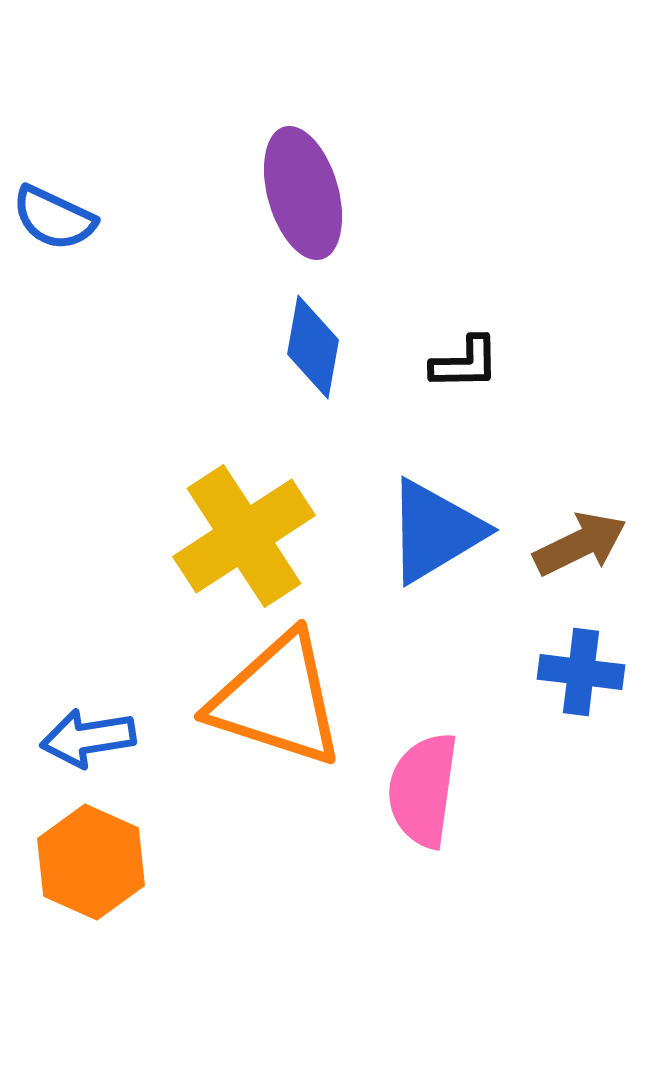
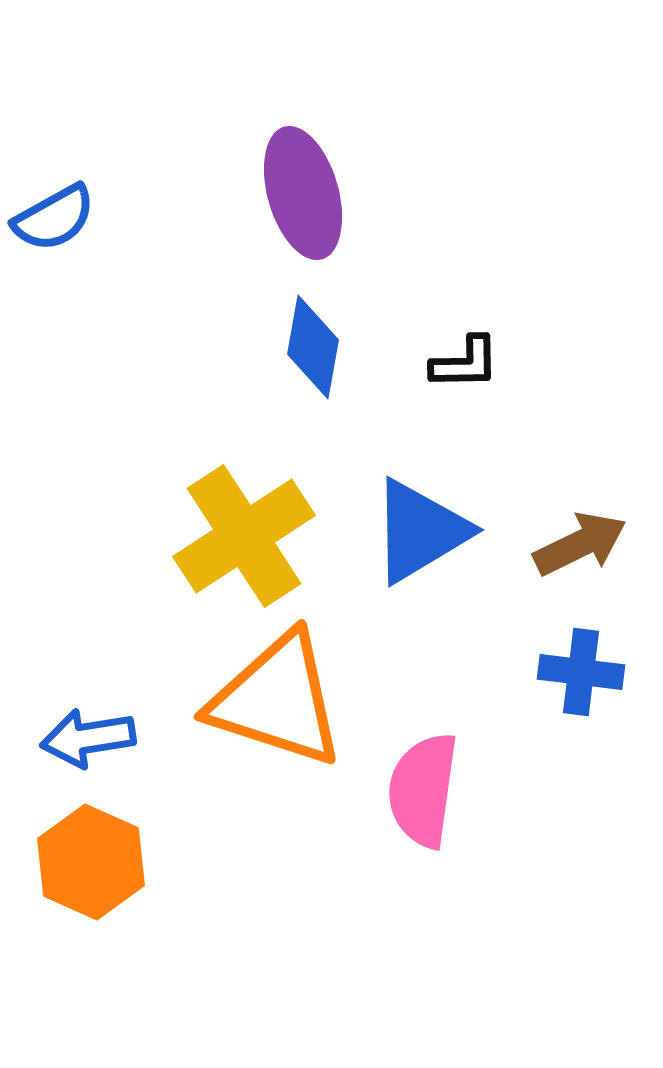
blue semicircle: rotated 54 degrees counterclockwise
blue triangle: moved 15 px left
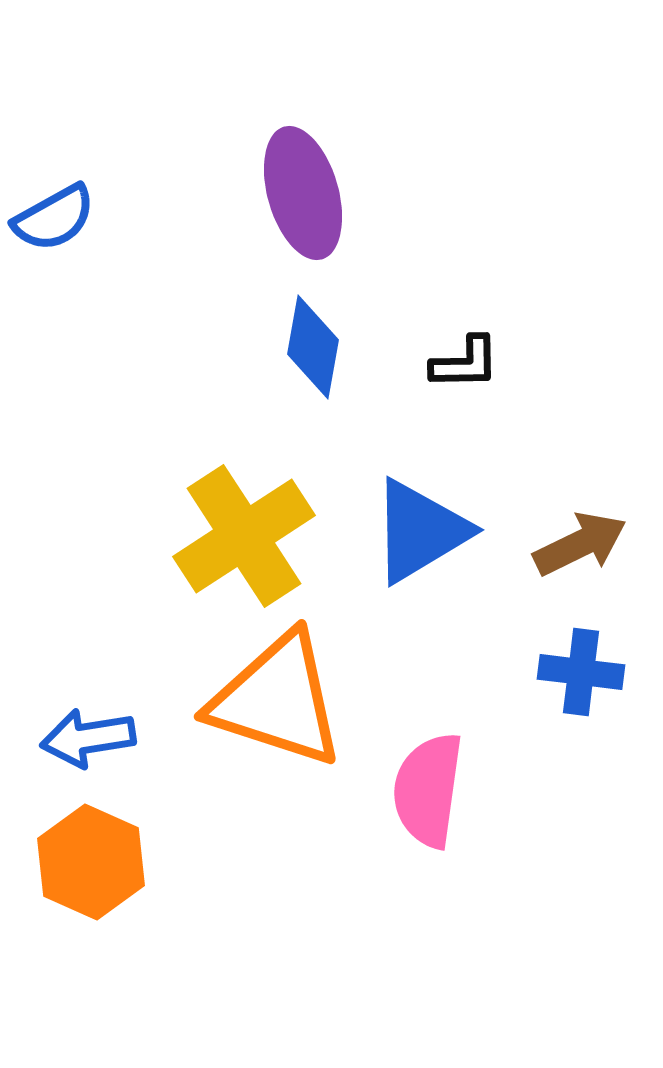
pink semicircle: moved 5 px right
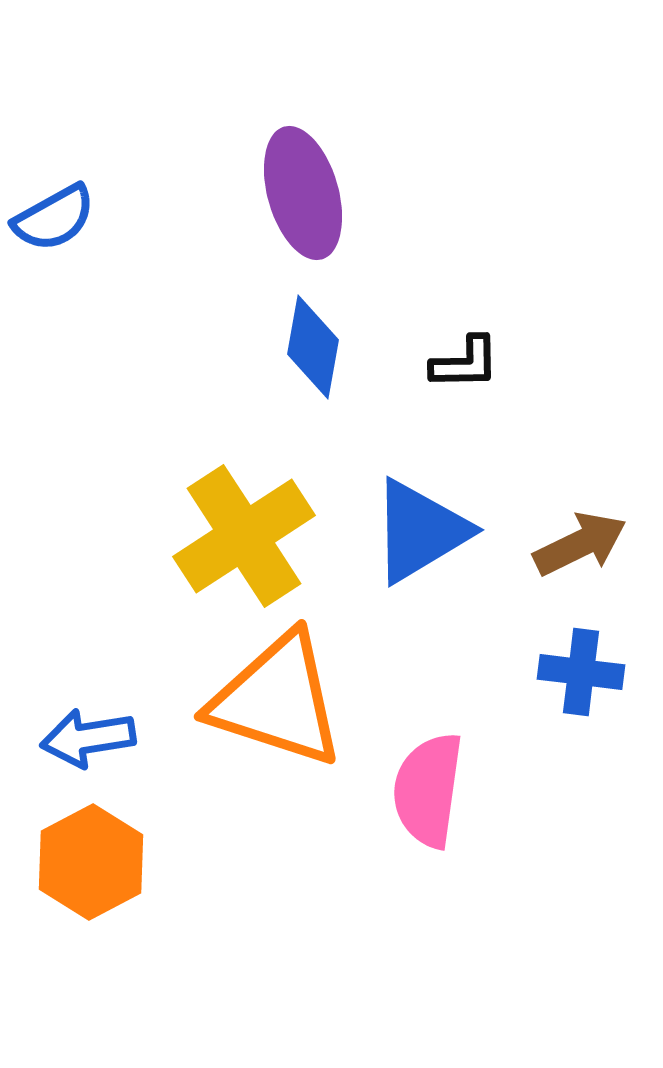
orange hexagon: rotated 8 degrees clockwise
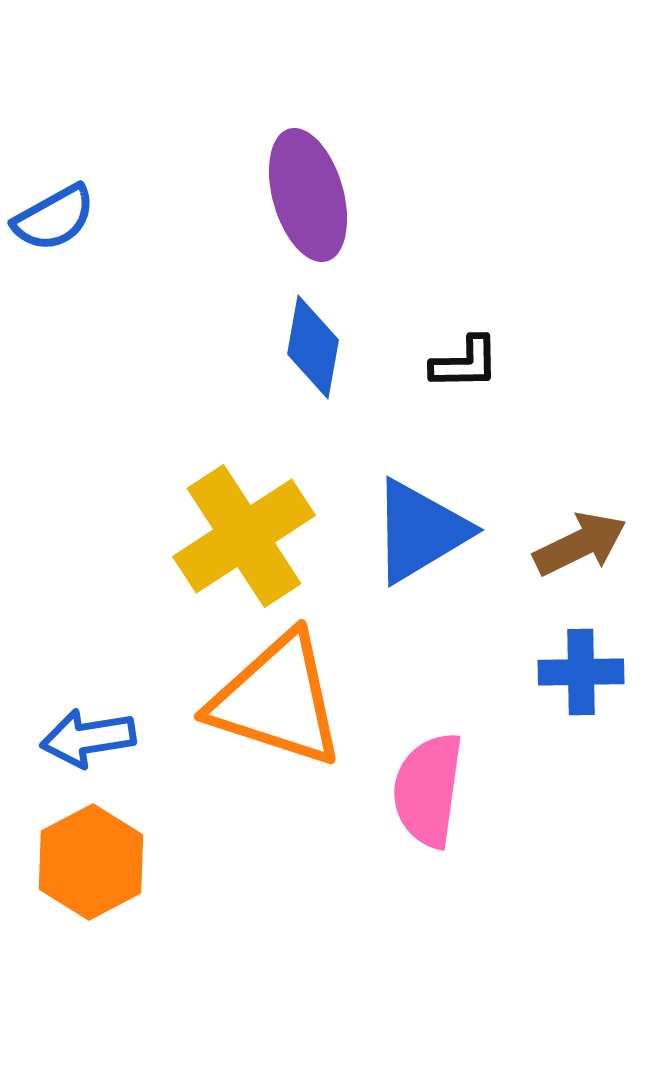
purple ellipse: moved 5 px right, 2 px down
blue cross: rotated 8 degrees counterclockwise
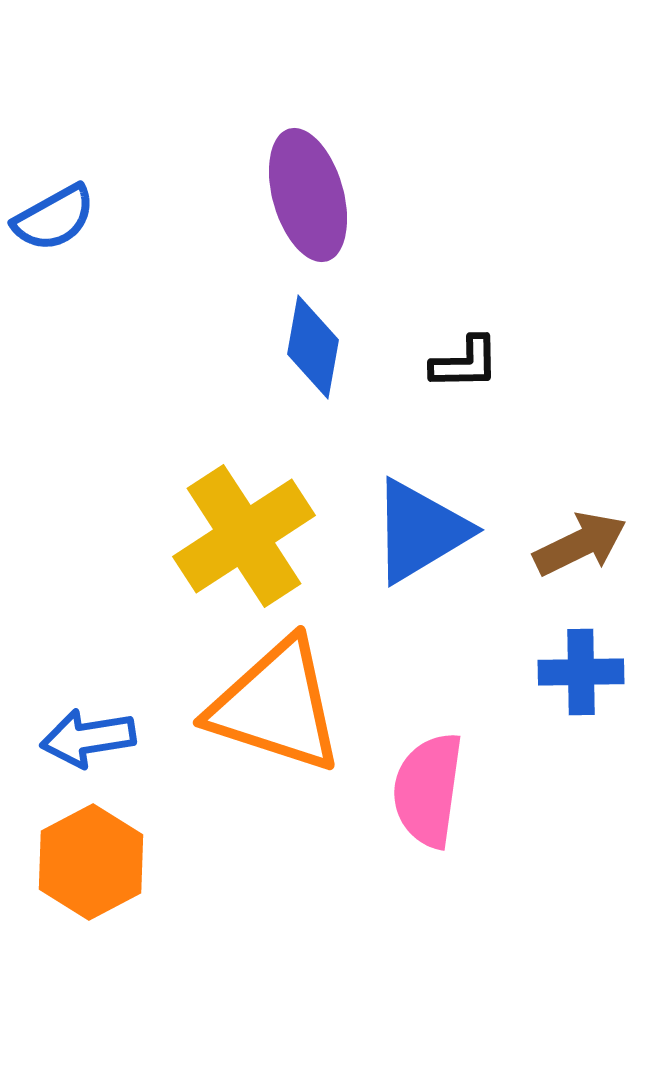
orange triangle: moved 1 px left, 6 px down
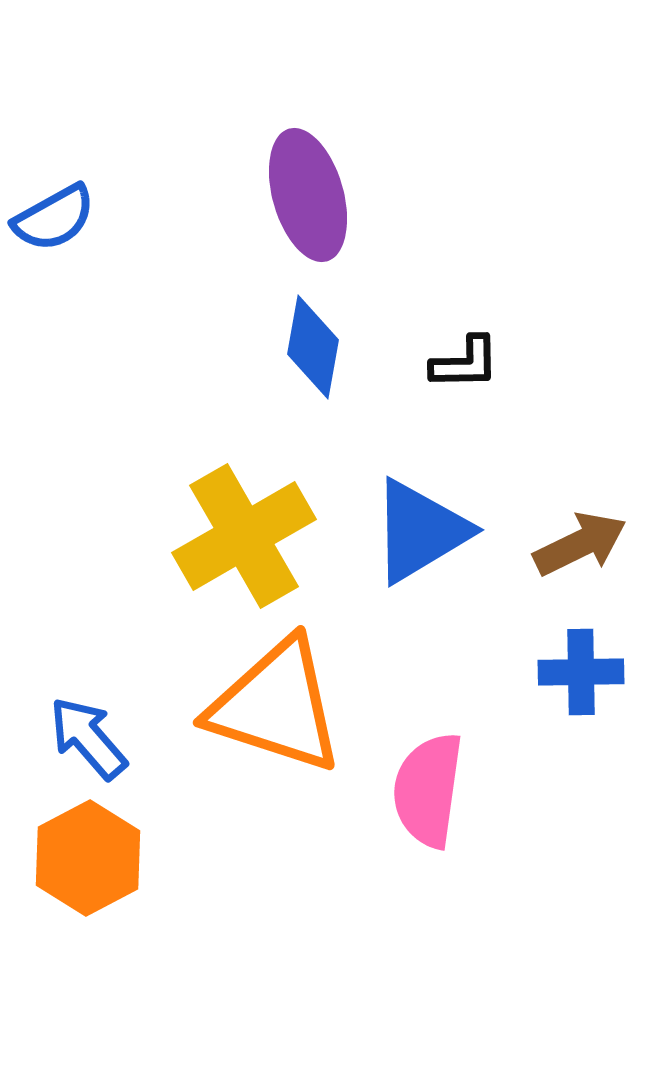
yellow cross: rotated 3 degrees clockwise
blue arrow: rotated 58 degrees clockwise
orange hexagon: moved 3 px left, 4 px up
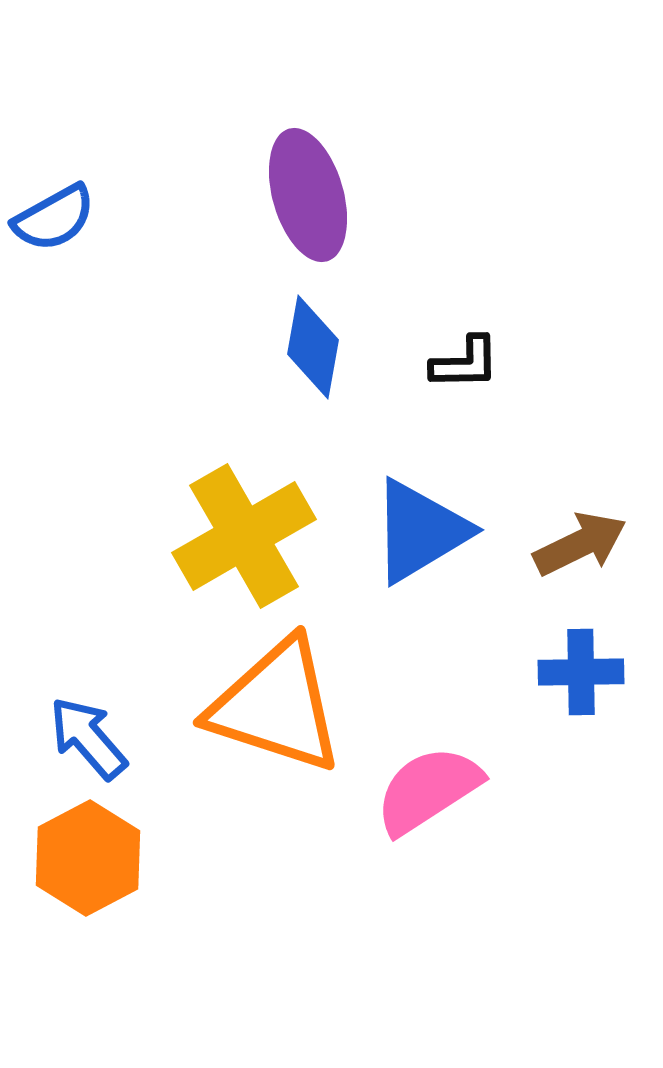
pink semicircle: rotated 49 degrees clockwise
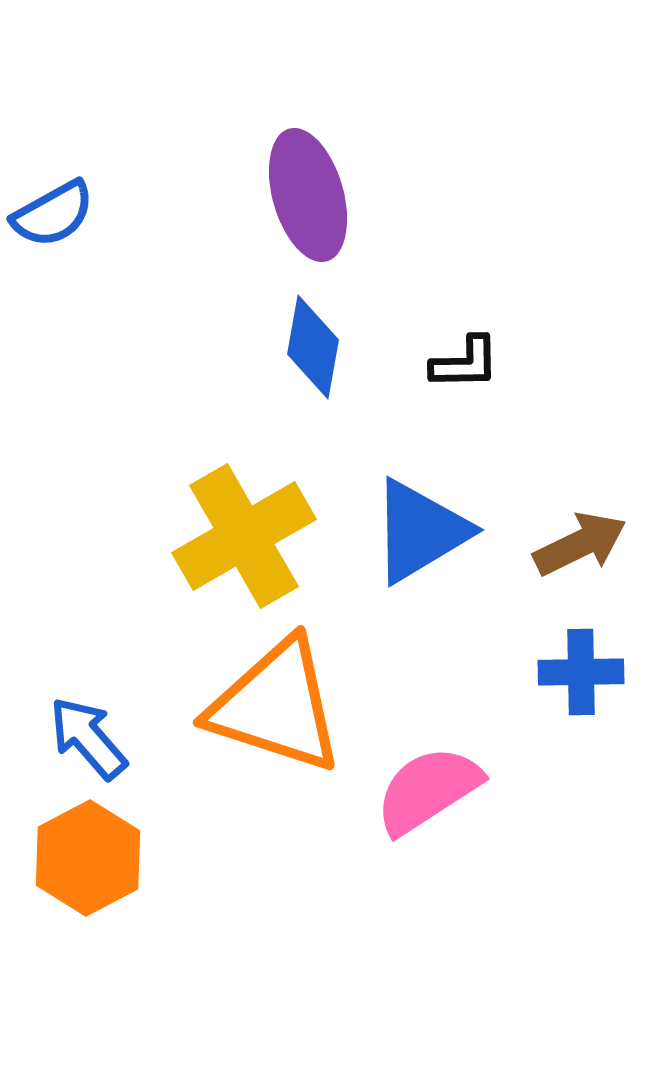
blue semicircle: moved 1 px left, 4 px up
